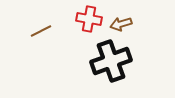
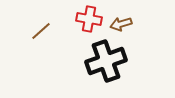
brown line: rotated 15 degrees counterclockwise
black cross: moved 5 px left
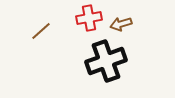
red cross: moved 1 px up; rotated 20 degrees counterclockwise
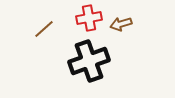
brown line: moved 3 px right, 2 px up
black cross: moved 17 px left
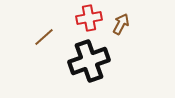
brown arrow: rotated 135 degrees clockwise
brown line: moved 8 px down
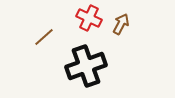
red cross: rotated 35 degrees clockwise
black cross: moved 3 px left, 5 px down
